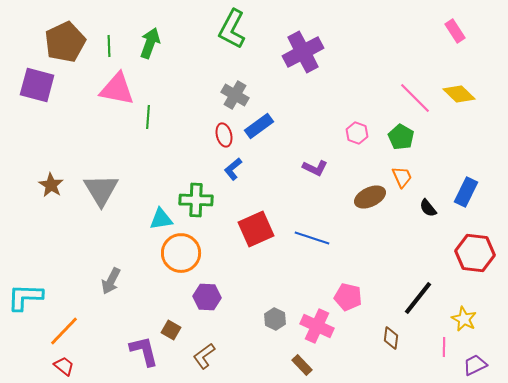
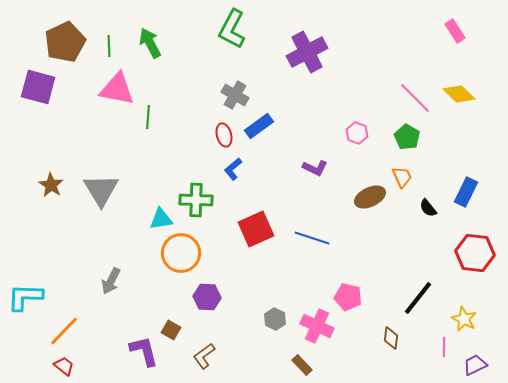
green arrow at (150, 43): rotated 48 degrees counterclockwise
purple cross at (303, 52): moved 4 px right
purple square at (37, 85): moved 1 px right, 2 px down
green pentagon at (401, 137): moved 6 px right
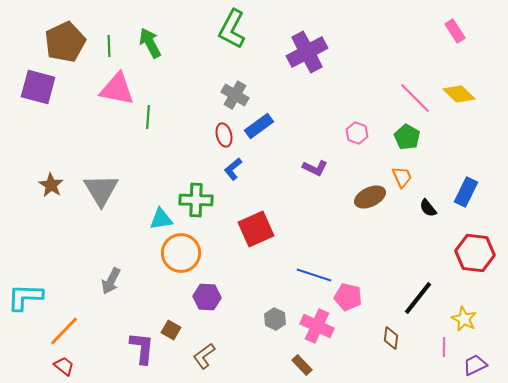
blue line at (312, 238): moved 2 px right, 37 px down
purple L-shape at (144, 351): moved 2 px left, 3 px up; rotated 20 degrees clockwise
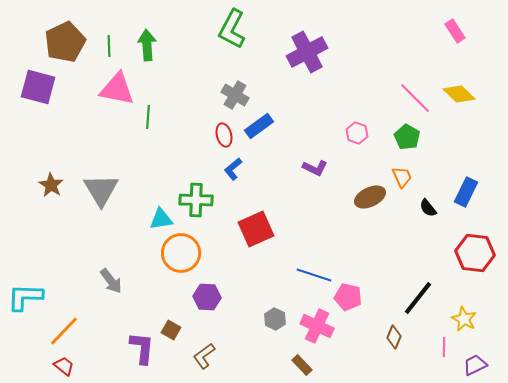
green arrow at (150, 43): moved 3 px left, 2 px down; rotated 24 degrees clockwise
gray arrow at (111, 281): rotated 64 degrees counterclockwise
brown diamond at (391, 338): moved 3 px right, 1 px up; rotated 15 degrees clockwise
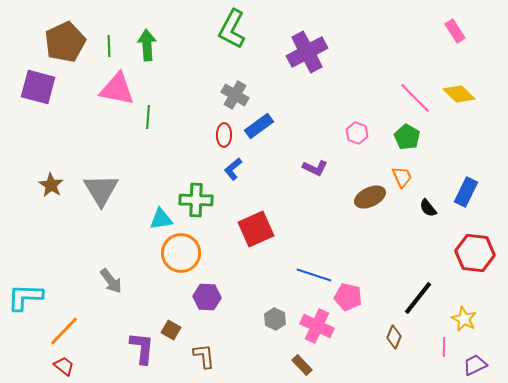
red ellipse at (224, 135): rotated 15 degrees clockwise
brown L-shape at (204, 356): rotated 120 degrees clockwise
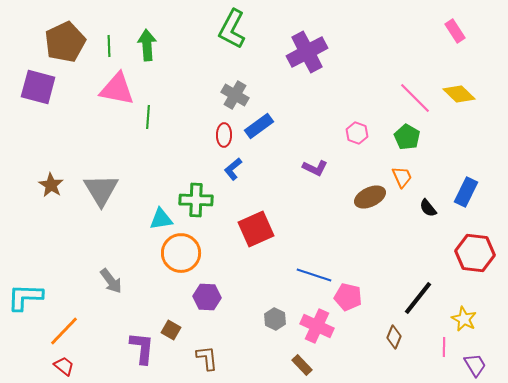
brown L-shape at (204, 356): moved 3 px right, 2 px down
purple trapezoid at (475, 365): rotated 85 degrees clockwise
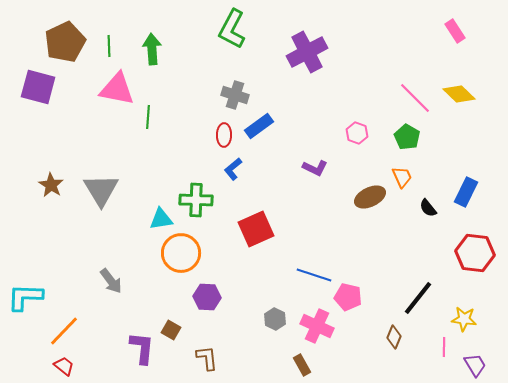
green arrow at (147, 45): moved 5 px right, 4 px down
gray cross at (235, 95): rotated 12 degrees counterclockwise
yellow star at (464, 319): rotated 20 degrees counterclockwise
brown rectangle at (302, 365): rotated 15 degrees clockwise
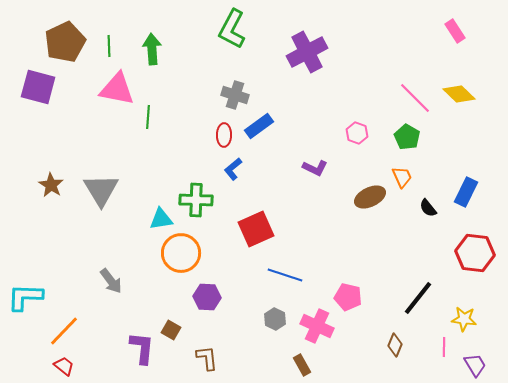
blue line at (314, 275): moved 29 px left
brown diamond at (394, 337): moved 1 px right, 8 px down
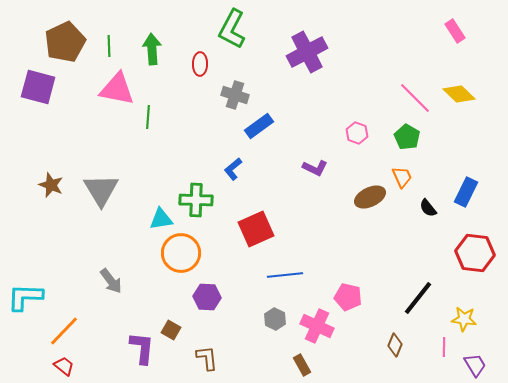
red ellipse at (224, 135): moved 24 px left, 71 px up
brown star at (51, 185): rotated 10 degrees counterclockwise
blue line at (285, 275): rotated 24 degrees counterclockwise
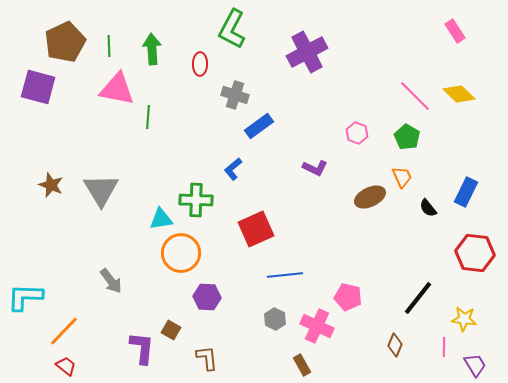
pink line at (415, 98): moved 2 px up
red trapezoid at (64, 366): moved 2 px right
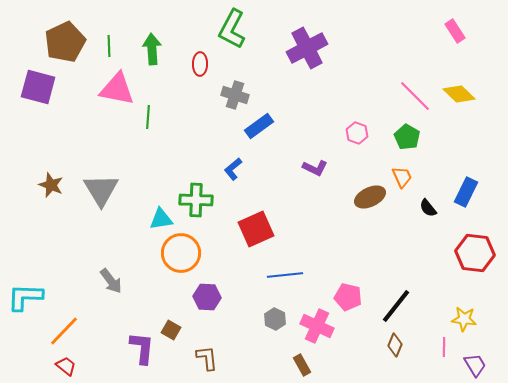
purple cross at (307, 52): moved 4 px up
black line at (418, 298): moved 22 px left, 8 px down
